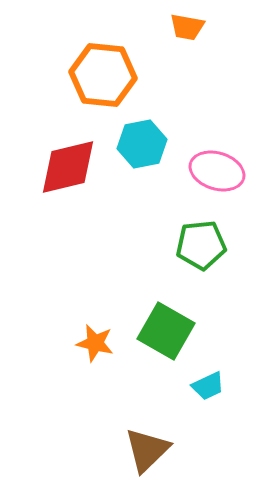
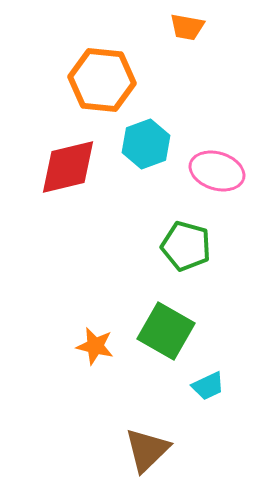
orange hexagon: moved 1 px left, 5 px down
cyan hexagon: moved 4 px right; rotated 9 degrees counterclockwise
green pentagon: moved 15 px left, 1 px down; rotated 21 degrees clockwise
orange star: moved 3 px down
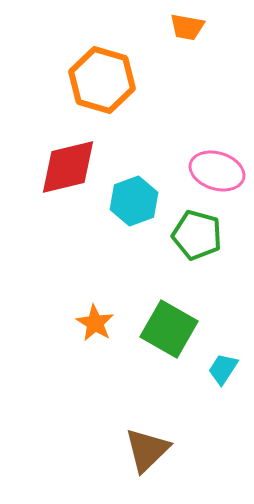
orange hexagon: rotated 10 degrees clockwise
cyan hexagon: moved 12 px left, 57 px down
green pentagon: moved 11 px right, 11 px up
green square: moved 3 px right, 2 px up
orange star: moved 23 px up; rotated 18 degrees clockwise
cyan trapezoid: moved 15 px right, 17 px up; rotated 148 degrees clockwise
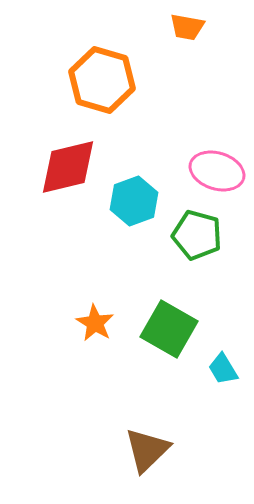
cyan trapezoid: rotated 64 degrees counterclockwise
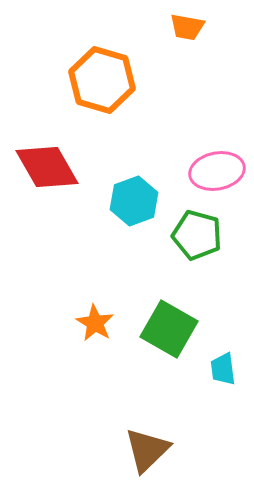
red diamond: moved 21 px left; rotated 74 degrees clockwise
pink ellipse: rotated 28 degrees counterclockwise
cyan trapezoid: rotated 24 degrees clockwise
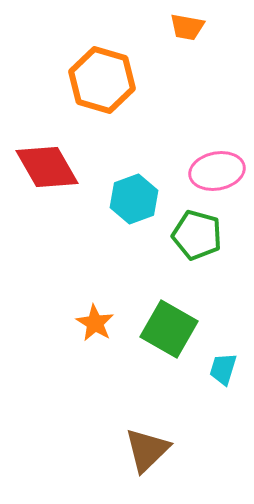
cyan hexagon: moved 2 px up
cyan trapezoid: rotated 24 degrees clockwise
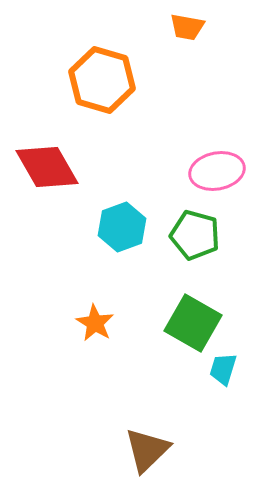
cyan hexagon: moved 12 px left, 28 px down
green pentagon: moved 2 px left
green square: moved 24 px right, 6 px up
